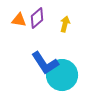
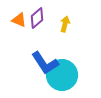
orange triangle: rotated 14 degrees clockwise
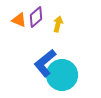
purple diamond: moved 1 px left, 1 px up
yellow arrow: moved 7 px left
blue L-shape: rotated 84 degrees clockwise
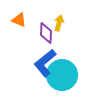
purple diamond: moved 10 px right, 16 px down; rotated 45 degrees counterclockwise
yellow arrow: moved 1 px right, 1 px up
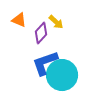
yellow arrow: moved 3 px left, 1 px up; rotated 119 degrees clockwise
purple diamond: moved 5 px left; rotated 40 degrees clockwise
blue L-shape: rotated 20 degrees clockwise
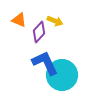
yellow arrow: moved 1 px left, 1 px up; rotated 21 degrees counterclockwise
purple diamond: moved 2 px left, 1 px up
blue L-shape: rotated 84 degrees clockwise
